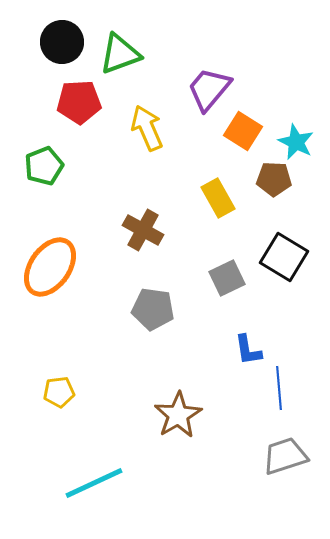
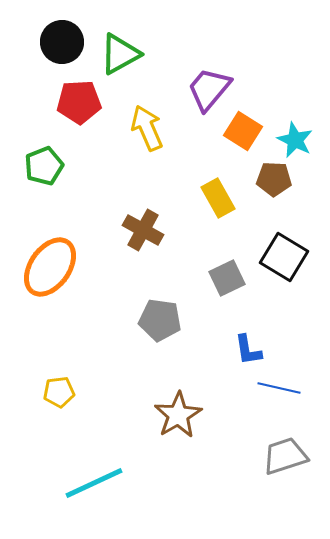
green triangle: rotated 9 degrees counterclockwise
cyan star: moved 1 px left, 2 px up
gray pentagon: moved 7 px right, 11 px down
blue line: rotated 72 degrees counterclockwise
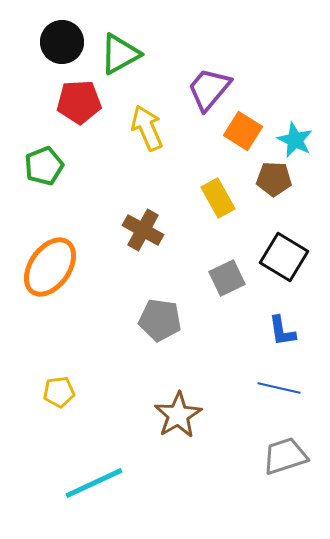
blue L-shape: moved 34 px right, 19 px up
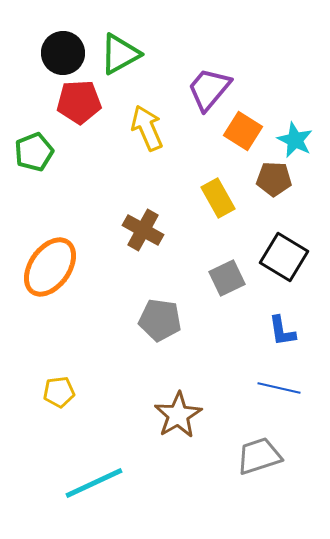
black circle: moved 1 px right, 11 px down
green pentagon: moved 10 px left, 14 px up
gray trapezoid: moved 26 px left
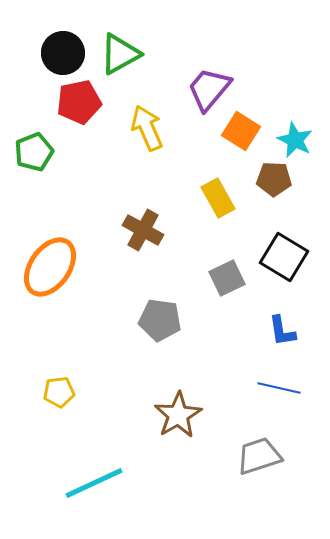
red pentagon: rotated 9 degrees counterclockwise
orange square: moved 2 px left
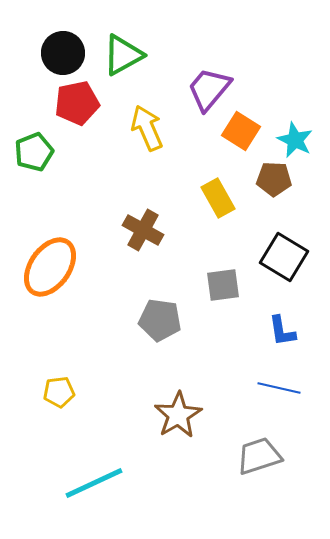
green triangle: moved 3 px right, 1 px down
red pentagon: moved 2 px left, 1 px down
gray square: moved 4 px left, 7 px down; rotated 18 degrees clockwise
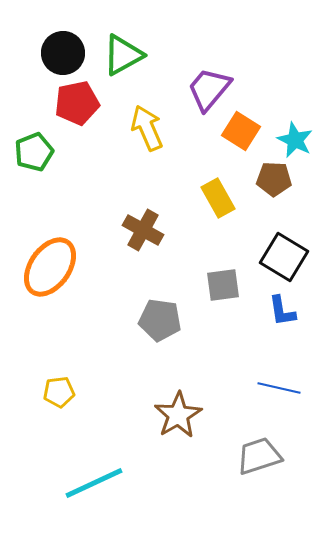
blue L-shape: moved 20 px up
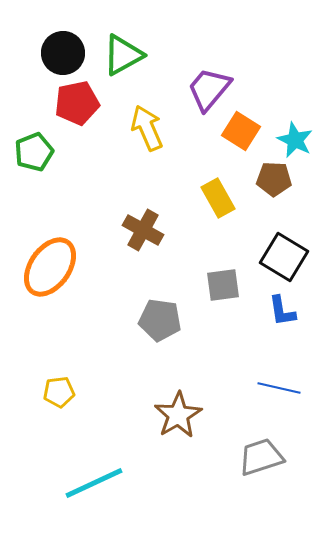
gray trapezoid: moved 2 px right, 1 px down
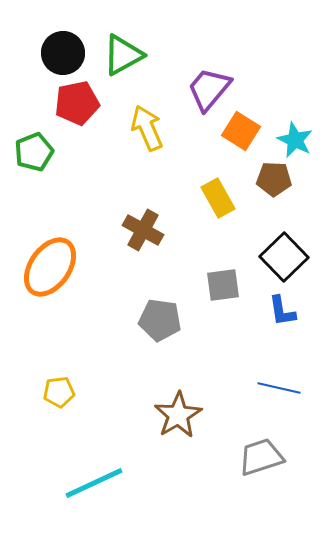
black square: rotated 15 degrees clockwise
